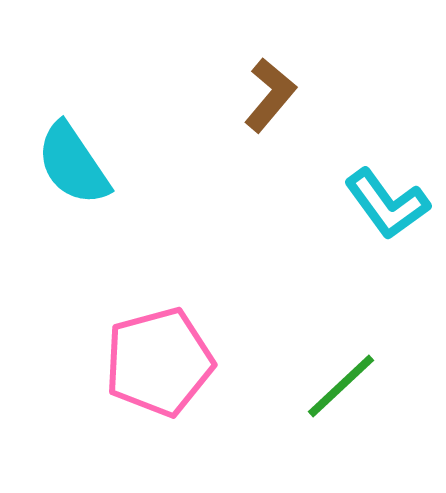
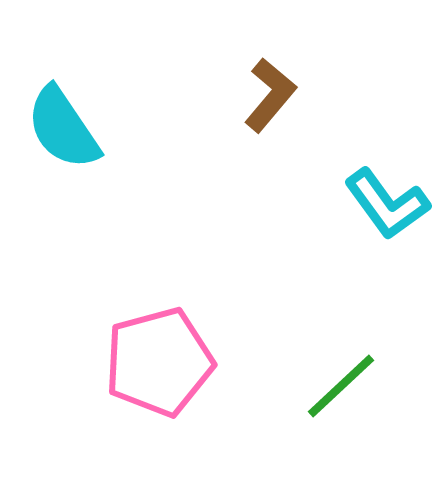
cyan semicircle: moved 10 px left, 36 px up
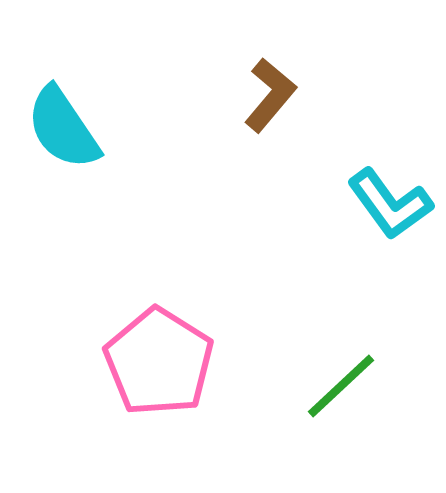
cyan L-shape: moved 3 px right
pink pentagon: rotated 25 degrees counterclockwise
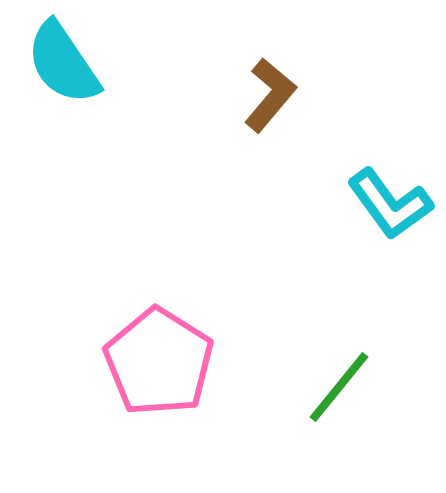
cyan semicircle: moved 65 px up
green line: moved 2 px left, 1 px down; rotated 8 degrees counterclockwise
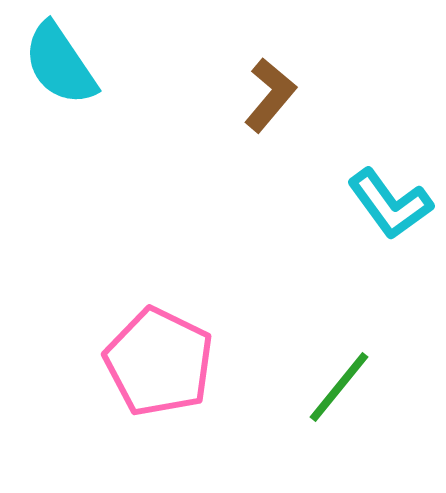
cyan semicircle: moved 3 px left, 1 px down
pink pentagon: rotated 6 degrees counterclockwise
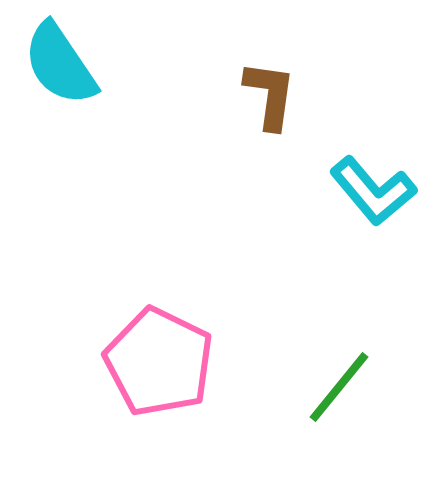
brown L-shape: rotated 32 degrees counterclockwise
cyan L-shape: moved 17 px left, 13 px up; rotated 4 degrees counterclockwise
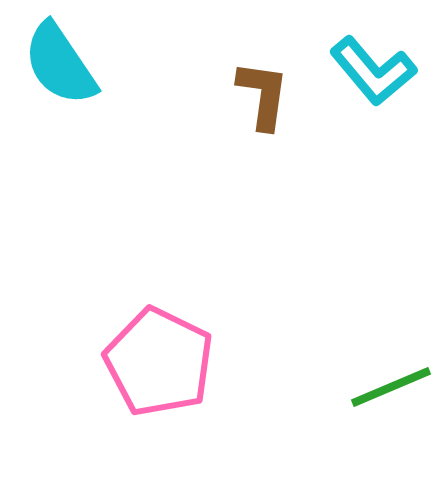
brown L-shape: moved 7 px left
cyan L-shape: moved 120 px up
green line: moved 52 px right; rotated 28 degrees clockwise
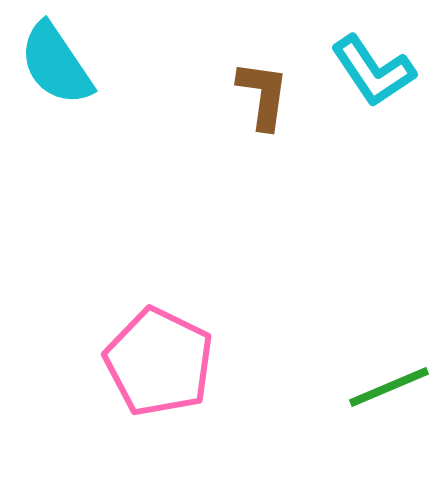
cyan semicircle: moved 4 px left
cyan L-shape: rotated 6 degrees clockwise
green line: moved 2 px left
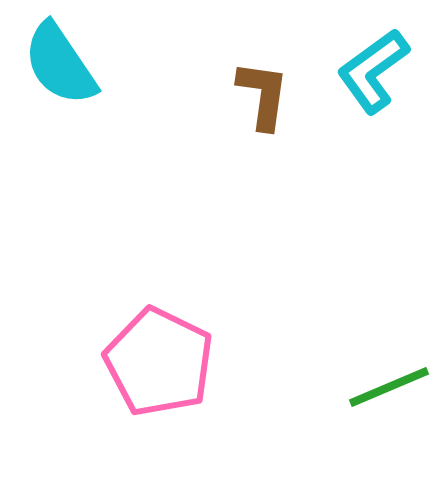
cyan semicircle: moved 4 px right
cyan L-shape: rotated 88 degrees clockwise
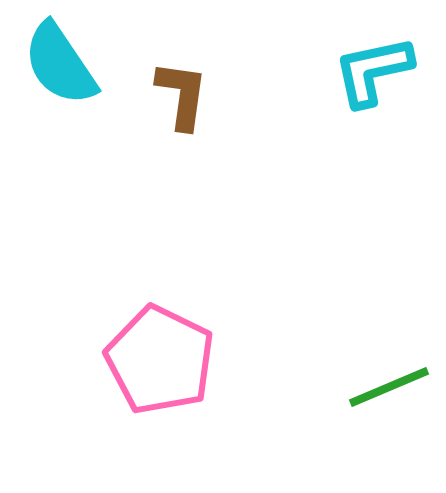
cyan L-shape: rotated 24 degrees clockwise
brown L-shape: moved 81 px left
pink pentagon: moved 1 px right, 2 px up
